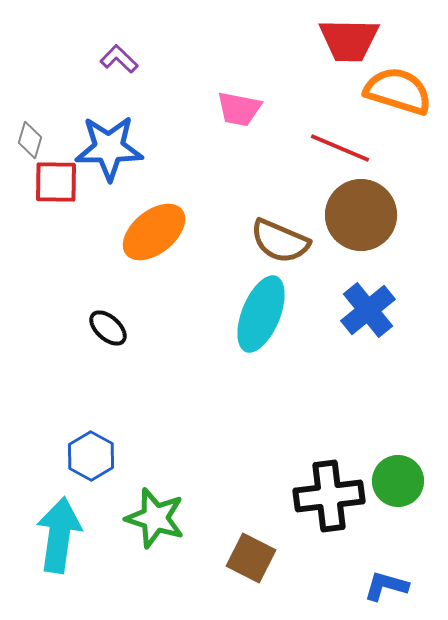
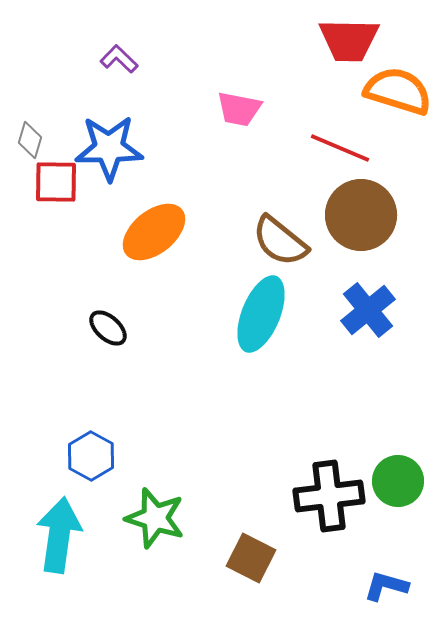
brown semicircle: rotated 16 degrees clockwise
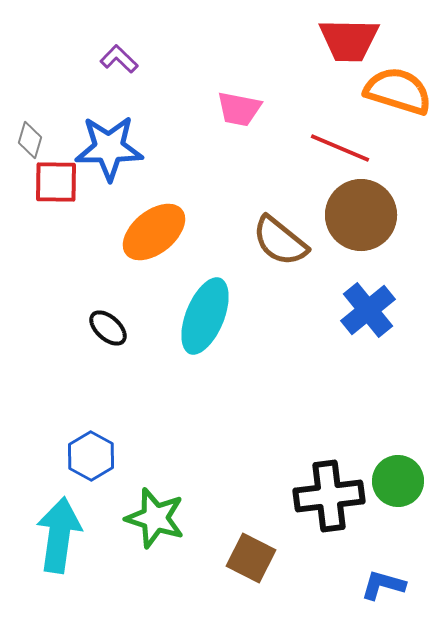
cyan ellipse: moved 56 px left, 2 px down
blue L-shape: moved 3 px left, 1 px up
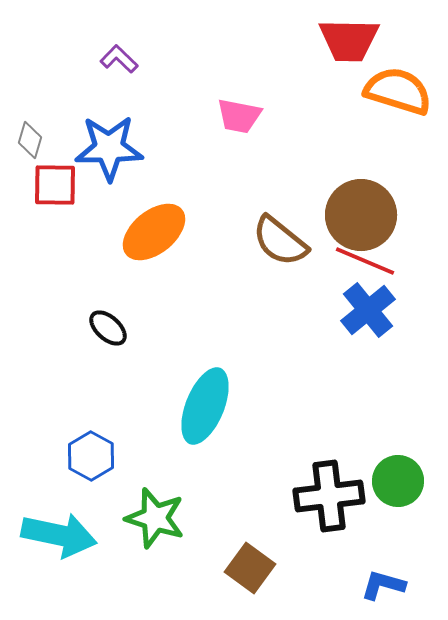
pink trapezoid: moved 7 px down
red line: moved 25 px right, 113 px down
red square: moved 1 px left, 3 px down
cyan ellipse: moved 90 px down
cyan arrow: rotated 94 degrees clockwise
brown square: moved 1 px left, 10 px down; rotated 9 degrees clockwise
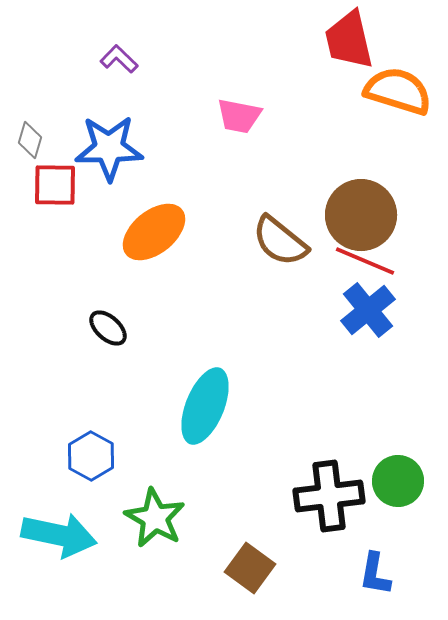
red trapezoid: rotated 76 degrees clockwise
green star: rotated 12 degrees clockwise
blue L-shape: moved 8 px left, 11 px up; rotated 96 degrees counterclockwise
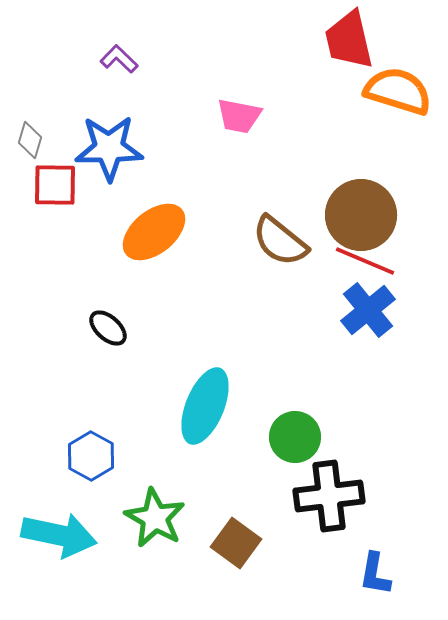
green circle: moved 103 px left, 44 px up
brown square: moved 14 px left, 25 px up
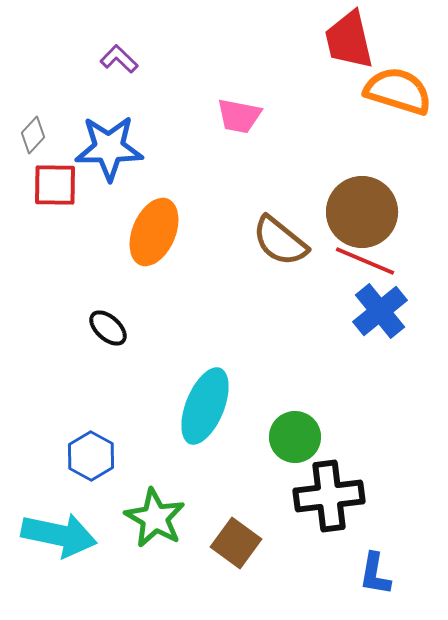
gray diamond: moved 3 px right, 5 px up; rotated 27 degrees clockwise
brown circle: moved 1 px right, 3 px up
orange ellipse: rotated 28 degrees counterclockwise
blue cross: moved 12 px right, 1 px down
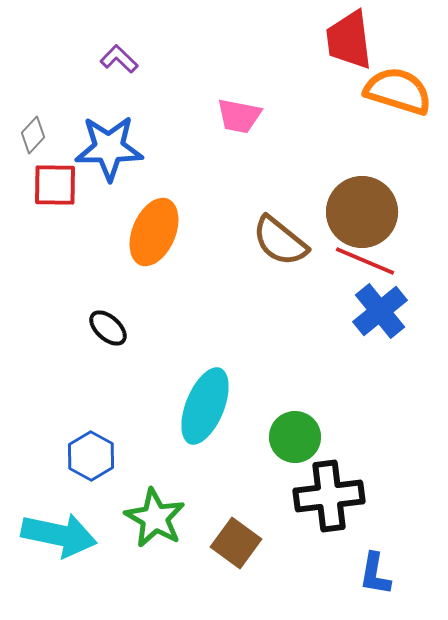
red trapezoid: rotated 6 degrees clockwise
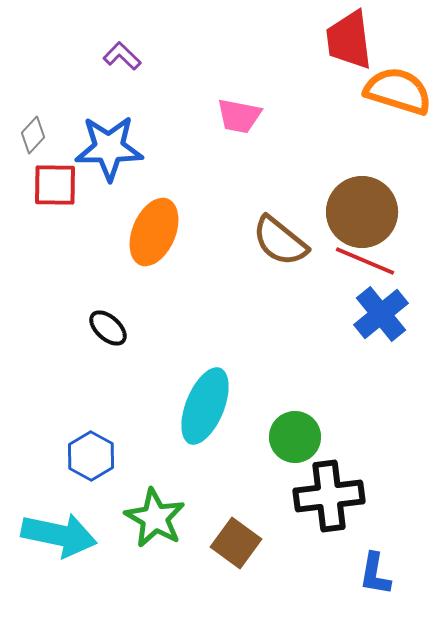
purple L-shape: moved 3 px right, 3 px up
blue cross: moved 1 px right, 3 px down
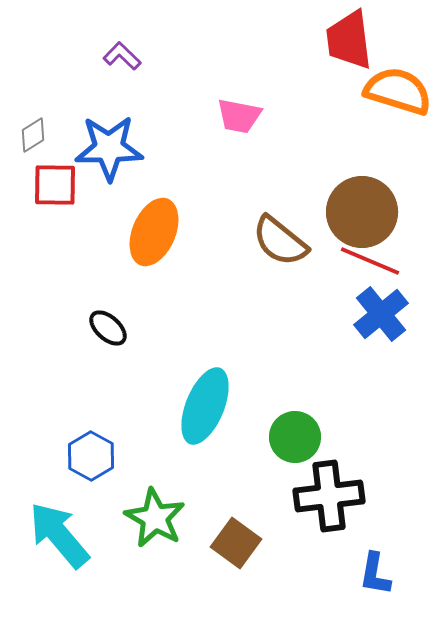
gray diamond: rotated 15 degrees clockwise
red line: moved 5 px right
cyan arrow: rotated 142 degrees counterclockwise
